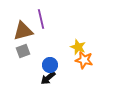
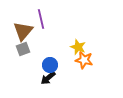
brown triangle: rotated 35 degrees counterclockwise
gray square: moved 2 px up
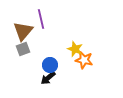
yellow star: moved 3 px left, 2 px down
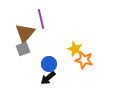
brown triangle: moved 2 px right, 2 px down
blue circle: moved 1 px left, 1 px up
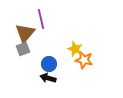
black arrow: rotated 56 degrees clockwise
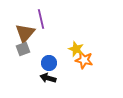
yellow star: moved 1 px right
blue circle: moved 1 px up
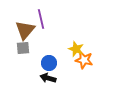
brown triangle: moved 3 px up
gray square: moved 1 px up; rotated 16 degrees clockwise
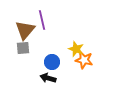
purple line: moved 1 px right, 1 px down
blue circle: moved 3 px right, 1 px up
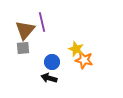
purple line: moved 2 px down
black arrow: moved 1 px right
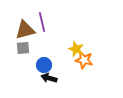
brown triangle: rotated 35 degrees clockwise
blue circle: moved 8 px left, 3 px down
